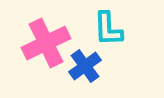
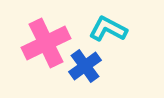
cyan L-shape: rotated 120 degrees clockwise
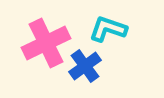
cyan L-shape: rotated 9 degrees counterclockwise
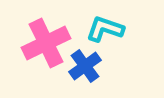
cyan L-shape: moved 3 px left
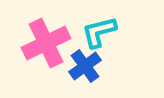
cyan L-shape: moved 6 px left, 3 px down; rotated 33 degrees counterclockwise
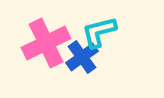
blue cross: moved 3 px left, 9 px up
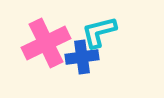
blue cross: rotated 28 degrees clockwise
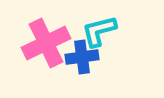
cyan L-shape: moved 1 px up
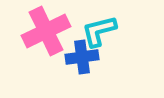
pink cross: moved 12 px up
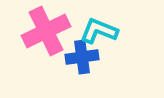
cyan L-shape: rotated 36 degrees clockwise
